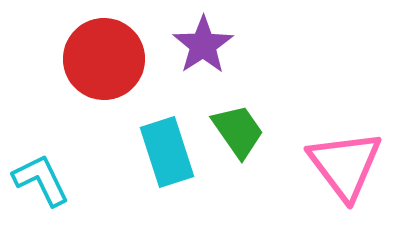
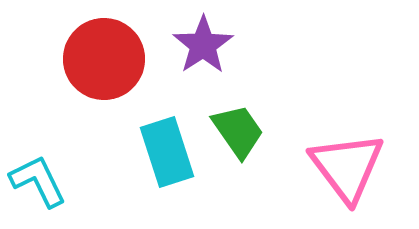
pink triangle: moved 2 px right, 2 px down
cyan L-shape: moved 3 px left, 1 px down
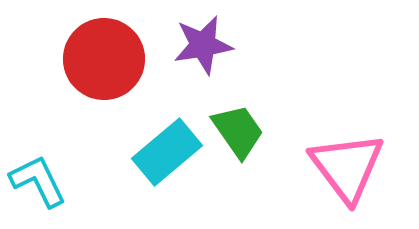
purple star: rotated 24 degrees clockwise
cyan rectangle: rotated 68 degrees clockwise
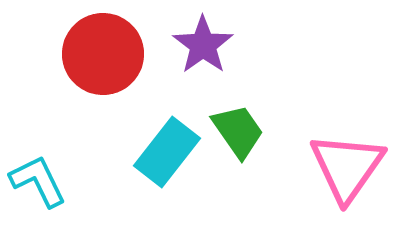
purple star: rotated 26 degrees counterclockwise
red circle: moved 1 px left, 5 px up
cyan rectangle: rotated 12 degrees counterclockwise
pink triangle: rotated 12 degrees clockwise
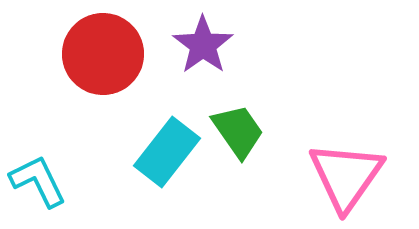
pink triangle: moved 1 px left, 9 px down
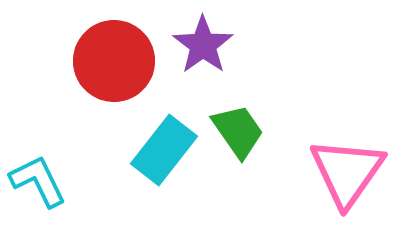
red circle: moved 11 px right, 7 px down
cyan rectangle: moved 3 px left, 2 px up
pink triangle: moved 1 px right, 4 px up
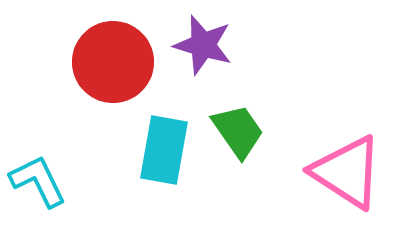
purple star: rotated 20 degrees counterclockwise
red circle: moved 1 px left, 1 px down
cyan rectangle: rotated 28 degrees counterclockwise
pink triangle: rotated 32 degrees counterclockwise
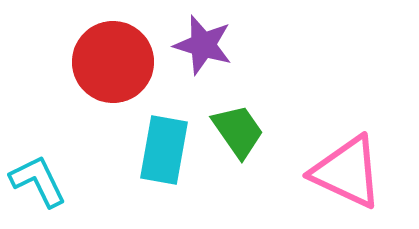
pink triangle: rotated 8 degrees counterclockwise
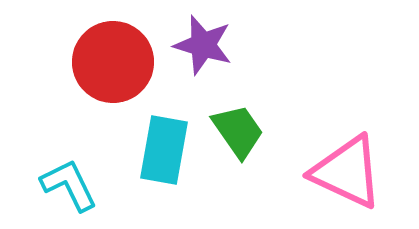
cyan L-shape: moved 31 px right, 4 px down
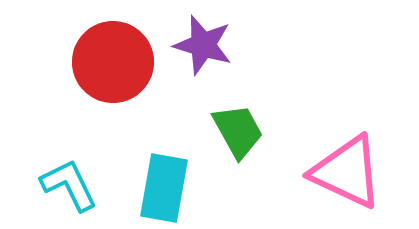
green trapezoid: rotated 6 degrees clockwise
cyan rectangle: moved 38 px down
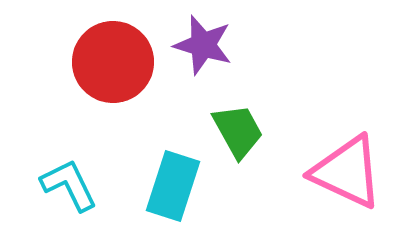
cyan rectangle: moved 9 px right, 2 px up; rotated 8 degrees clockwise
